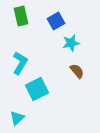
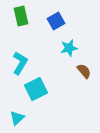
cyan star: moved 2 px left, 5 px down
brown semicircle: moved 7 px right
cyan square: moved 1 px left
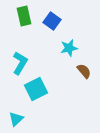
green rectangle: moved 3 px right
blue square: moved 4 px left; rotated 24 degrees counterclockwise
cyan triangle: moved 1 px left, 1 px down
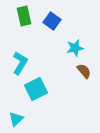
cyan star: moved 6 px right
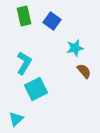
cyan L-shape: moved 4 px right
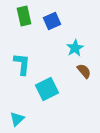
blue square: rotated 30 degrees clockwise
cyan star: rotated 18 degrees counterclockwise
cyan L-shape: moved 2 px left, 1 px down; rotated 25 degrees counterclockwise
cyan square: moved 11 px right
cyan triangle: moved 1 px right
